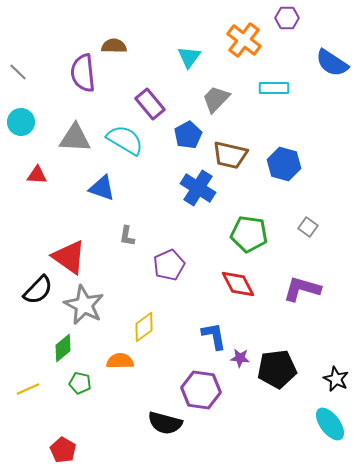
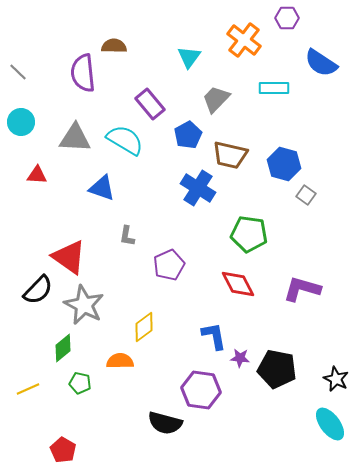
blue semicircle at (332, 63): moved 11 px left
gray square at (308, 227): moved 2 px left, 32 px up
black pentagon at (277, 369): rotated 18 degrees clockwise
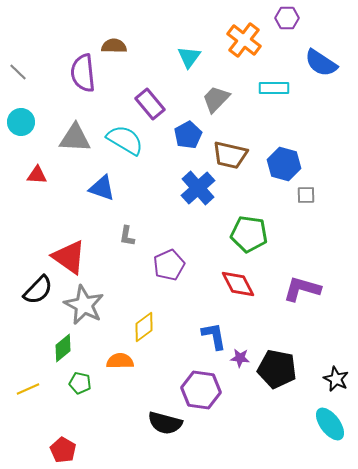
blue cross at (198, 188): rotated 16 degrees clockwise
gray square at (306, 195): rotated 36 degrees counterclockwise
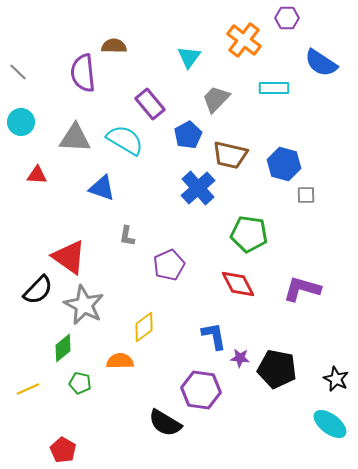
black semicircle at (165, 423): rotated 16 degrees clockwise
cyan ellipse at (330, 424): rotated 16 degrees counterclockwise
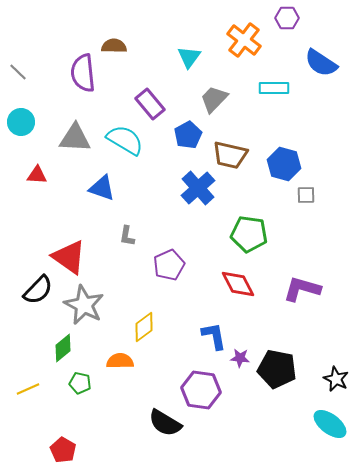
gray trapezoid at (216, 99): moved 2 px left
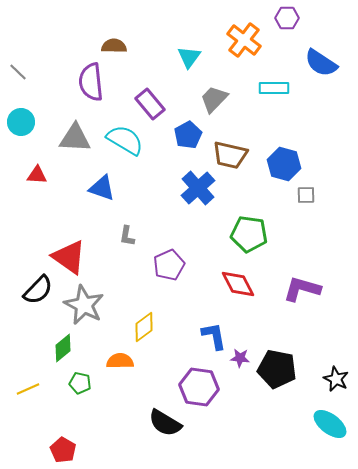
purple semicircle at (83, 73): moved 8 px right, 9 px down
purple hexagon at (201, 390): moved 2 px left, 3 px up
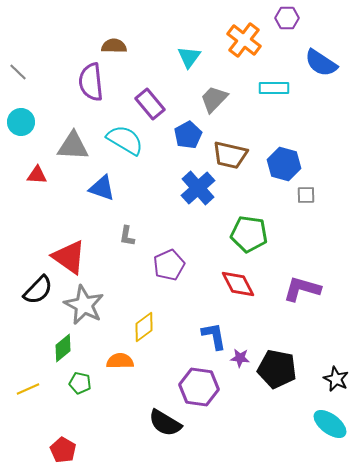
gray triangle at (75, 138): moved 2 px left, 8 px down
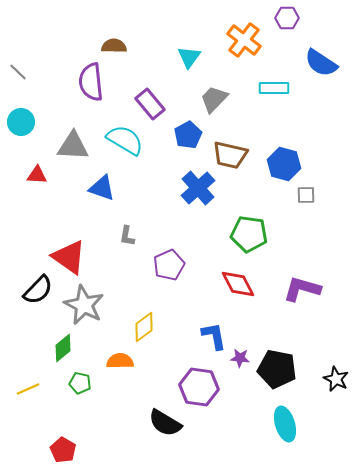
cyan ellipse at (330, 424): moved 45 px left; rotated 36 degrees clockwise
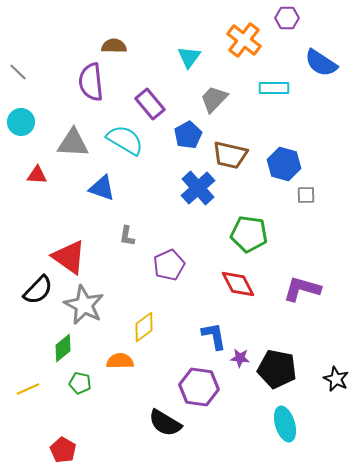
gray triangle at (73, 146): moved 3 px up
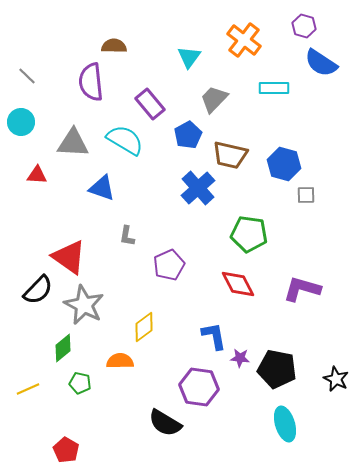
purple hexagon at (287, 18): moved 17 px right, 8 px down; rotated 15 degrees clockwise
gray line at (18, 72): moved 9 px right, 4 px down
red pentagon at (63, 450): moved 3 px right
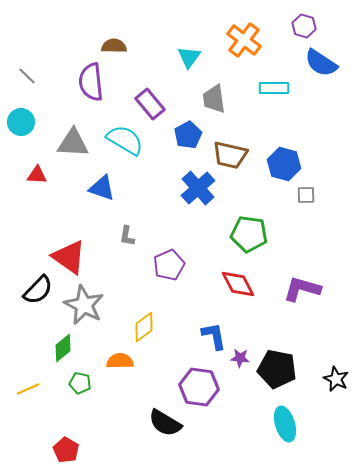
gray trapezoid at (214, 99): rotated 52 degrees counterclockwise
